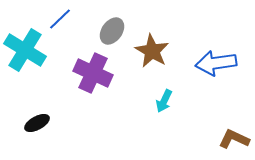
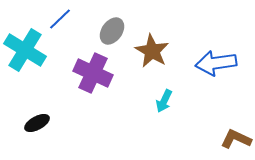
brown L-shape: moved 2 px right
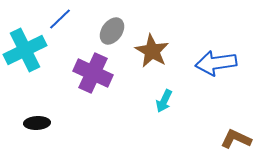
cyan cross: rotated 33 degrees clockwise
black ellipse: rotated 25 degrees clockwise
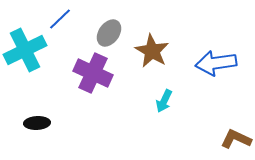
gray ellipse: moved 3 px left, 2 px down
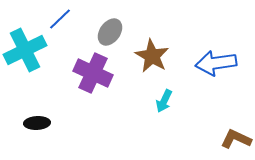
gray ellipse: moved 1 px right, 1 px up
brown star: moved 5 px down
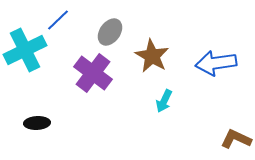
blue line: moved 2 px left, 1 px down
purple cross: rotated 12 degrees clockwise
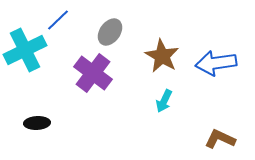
brown star: moved 10 px right
brown L-shape: moved 16 px left
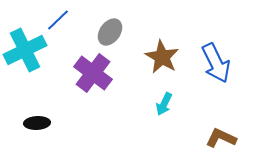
brown star: moved 1 px down
blue arrow: rotated 108 degrees counterclockwise
cyan arrow: moved 3 px down
brown L-shape: moved 1 px right, 1 px up
